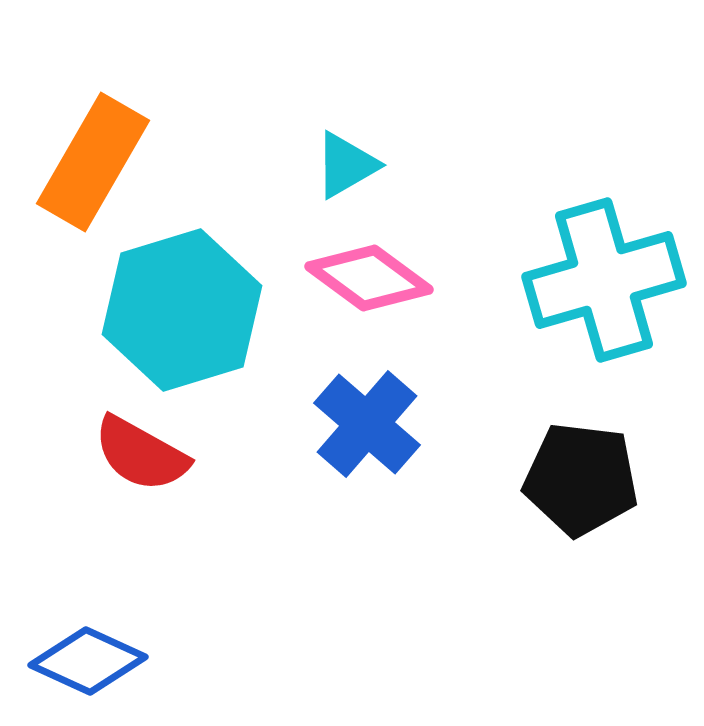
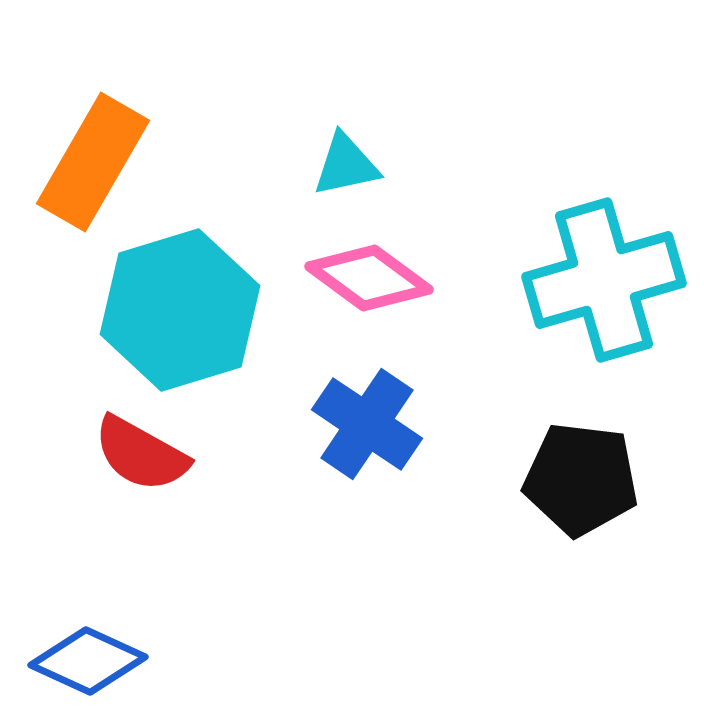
cyan triangle: rotated 18 degrees clockwise
cyan hexagon: moved 2 px left
blue cross: rotated 7 degrees counterclockwise
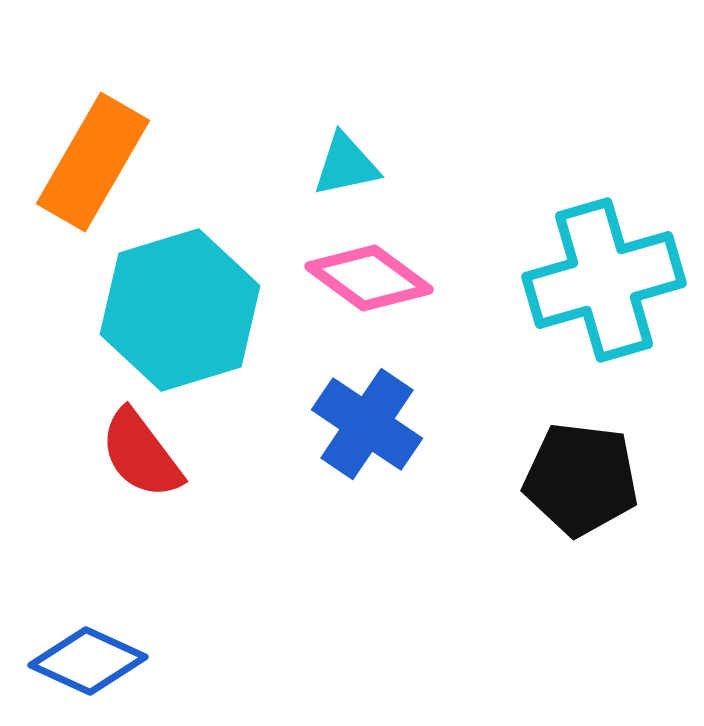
red semicircle: rotated 24 degrees clockwise
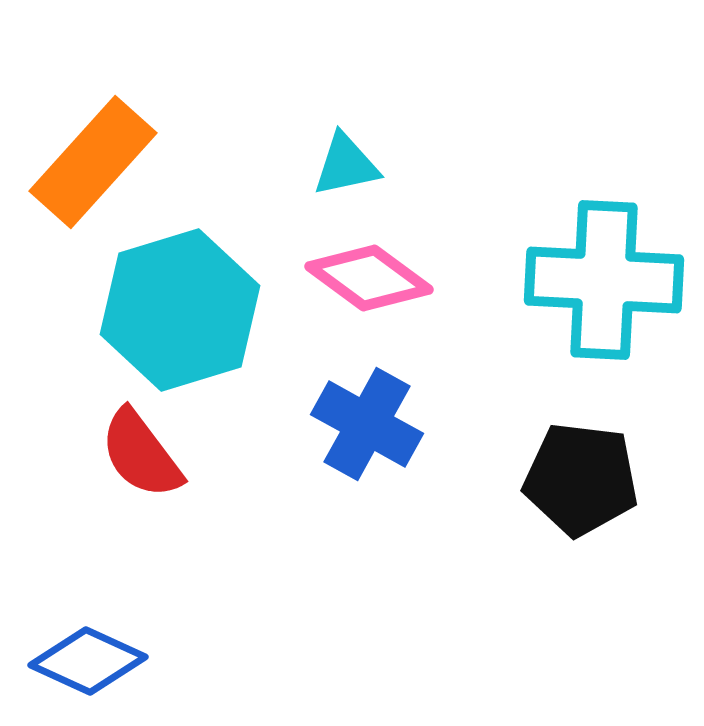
orange rectangle: rotated 12 degrees clockwise
cyan cross: rotated 19 degrees clockwise
blue cross: rotated 5 degrees counterclockwise
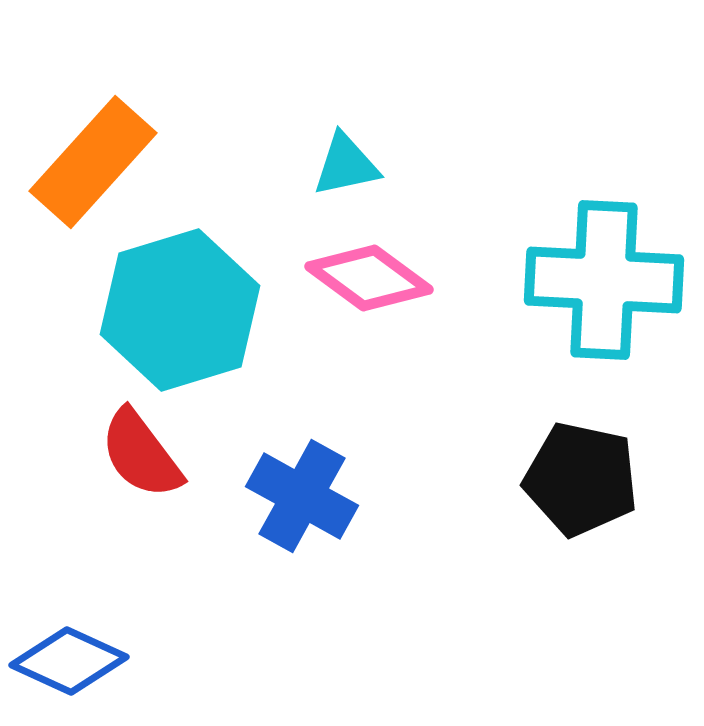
blue cross: moved 65 px left, 72 px down
black pentagon: rotated 5 degrees clockwise
blue diamond: moved 19 px left
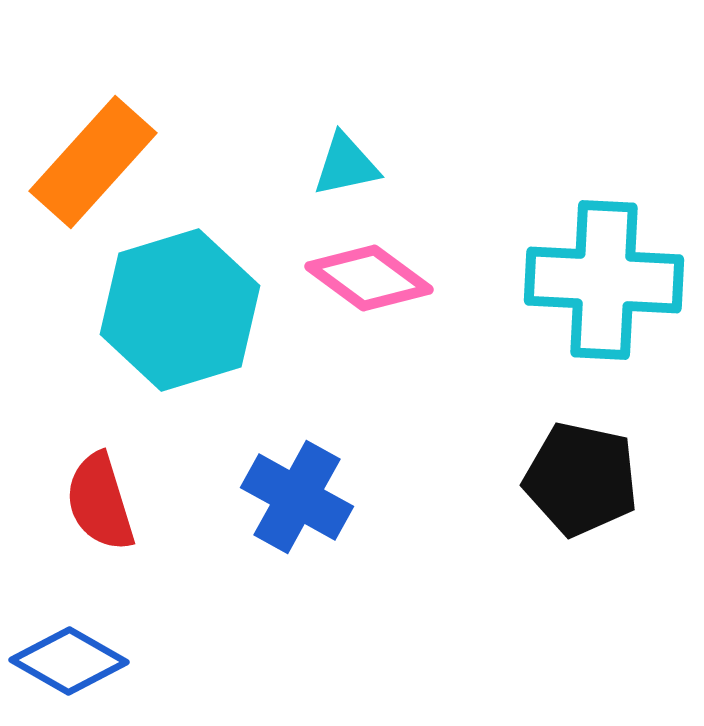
red semicircle: moved 41 px left, 48 px down; rotated 20 degrees clockwise
blue cross: moved 5 px left, 1 px down
blue diamond: rotated 5 degrees clockwise
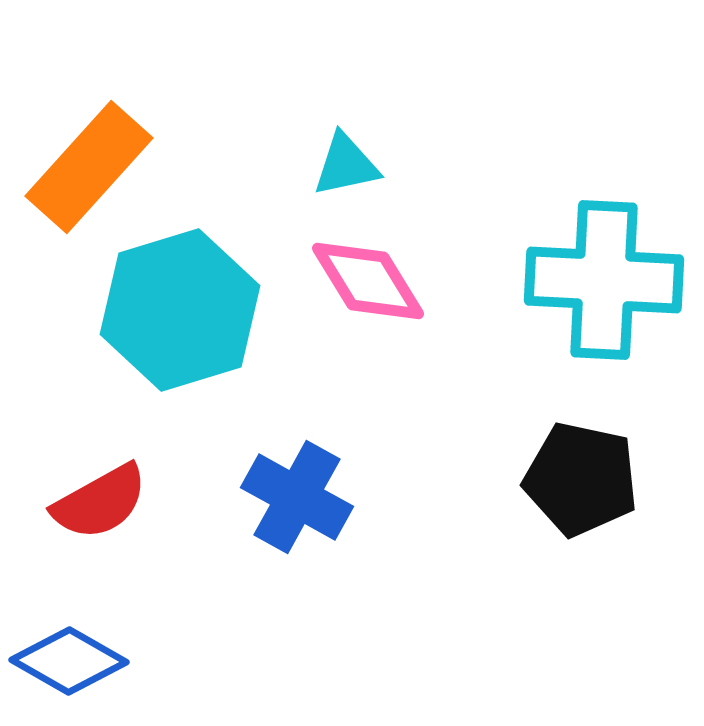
orange rectangle: moved 4 px left, 5 px down
pink diamond: moved 1 px left, 3 px down; rotated 22 degrees clockwise
red semicircle: rotated 102 degrees counterclockwise
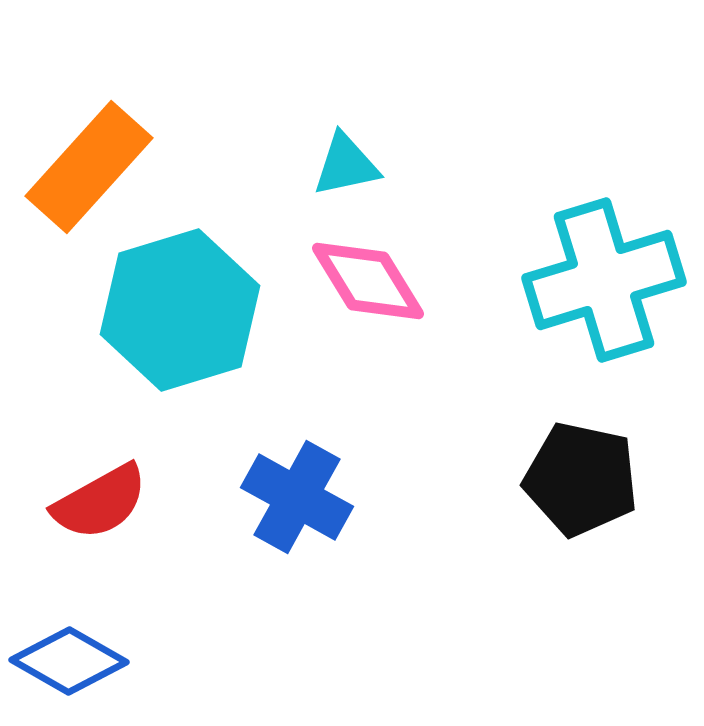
cyan cross: rotated 20 degrees counterclockwise
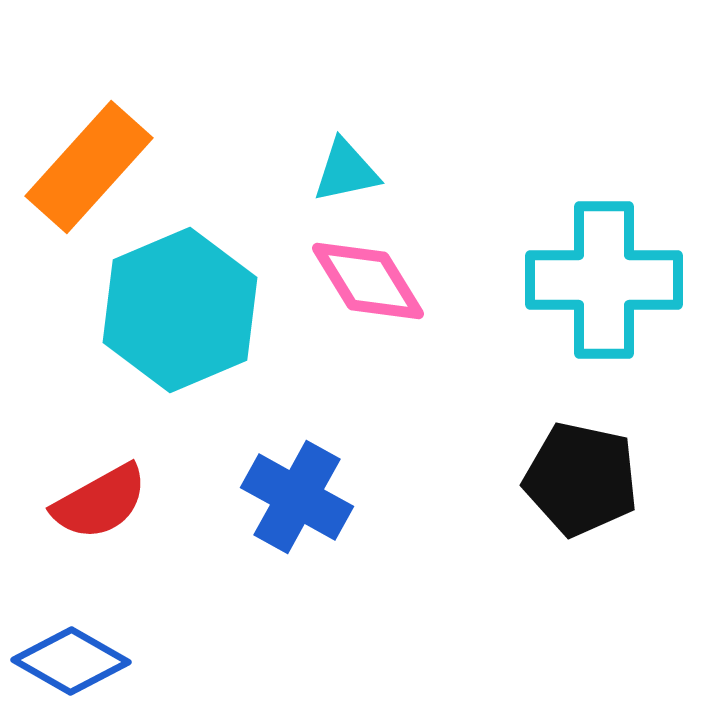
cyan triangle: moved 6 px down
cyan cross: rotated 17 degrees clockwise
cyan hexagon: rotated 6 degrees counterclockwise
blue diamond: moved 2 px right
